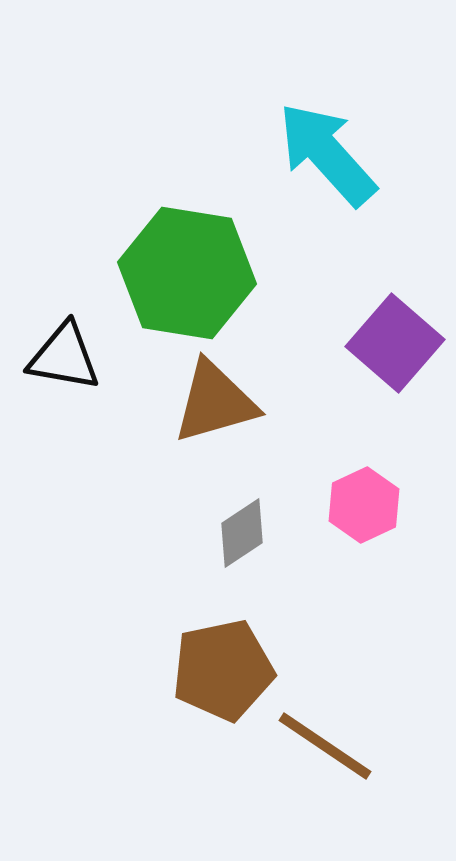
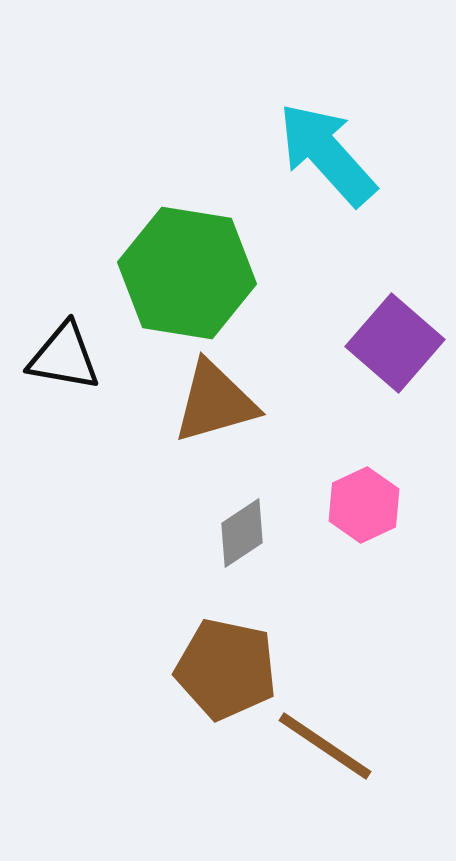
brown pentagon: moved 3 px right, 1 px up; rotated 24 degrees clockwise
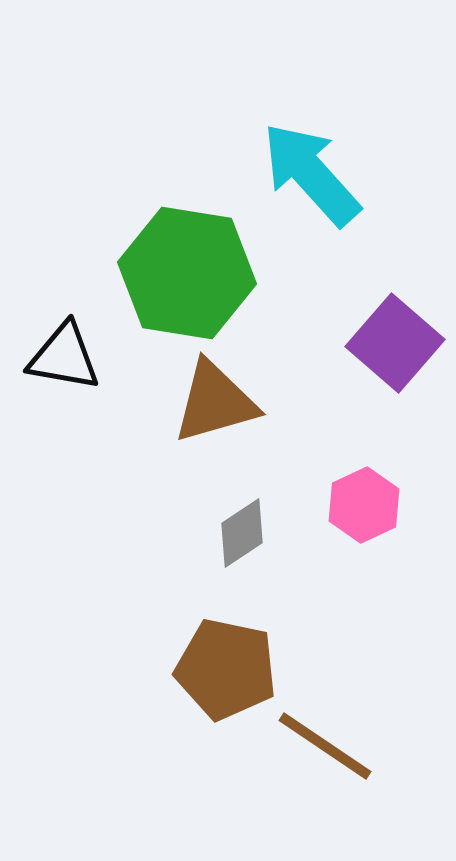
cyan arrow: moved 16 px left, 20 px down
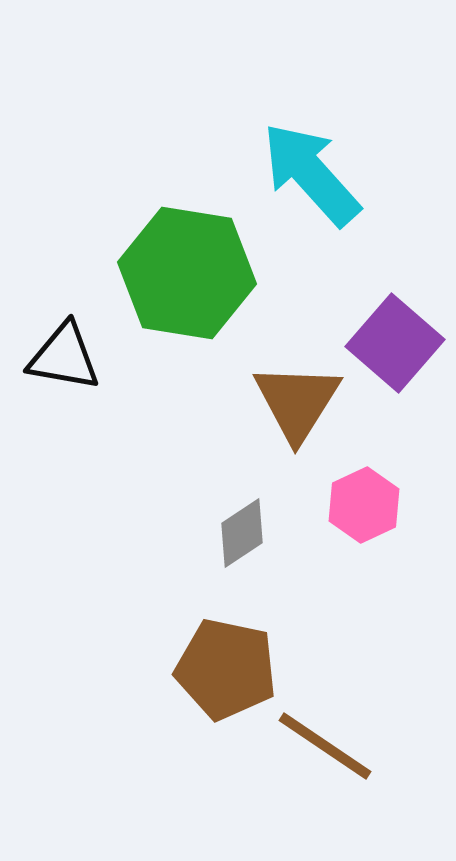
brown triangle: moved 82 px right; rotated 42 degrees counterclockwise
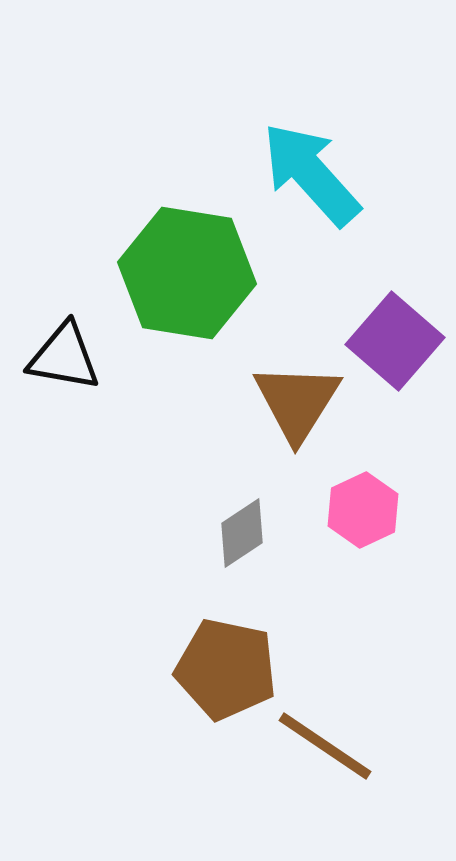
purple square: moved 2 px up
pink hexagon: moved 1 px left, 5 px down
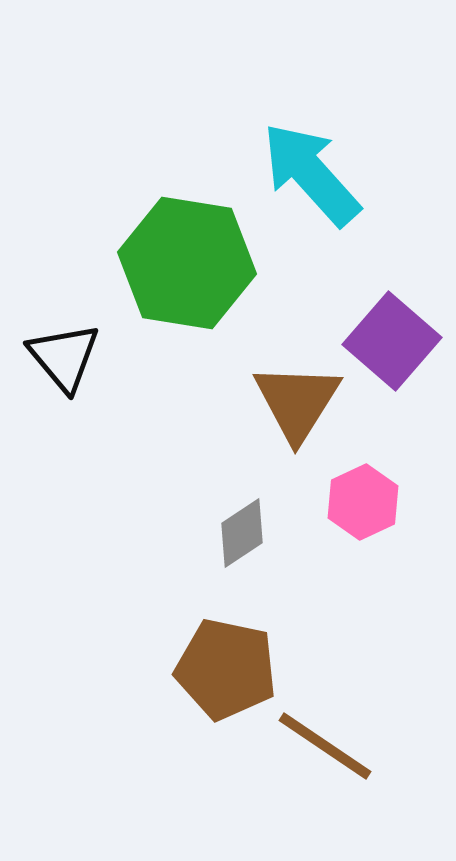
green hexagon: moved 10 px up
purple square: moved 3 px left
black triangle: rotated 40 degrees clockwise
pink hexagon: moved 8 px up
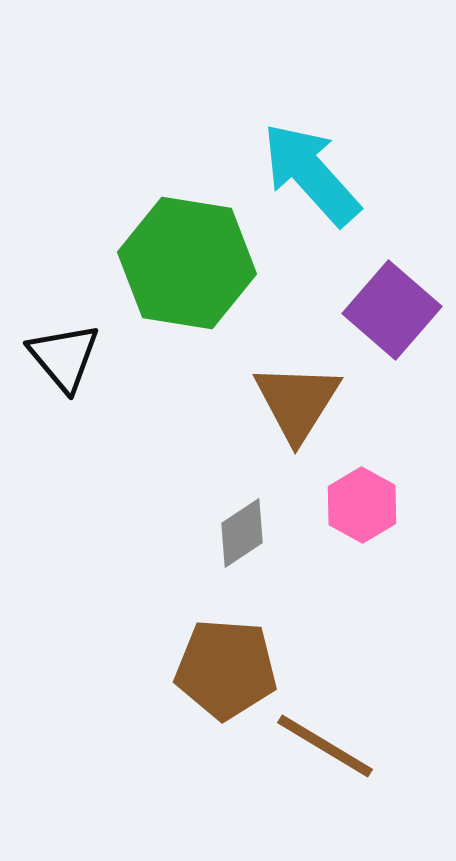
purple square: moved 31 px up
pink hexagon: moved 1 px left, 3 px down; rotated 6 degrees counterclockwise
brown pentagon: rotated 8 degrees counterclockwise
brown line: rotated 3 degrees counterclockwise
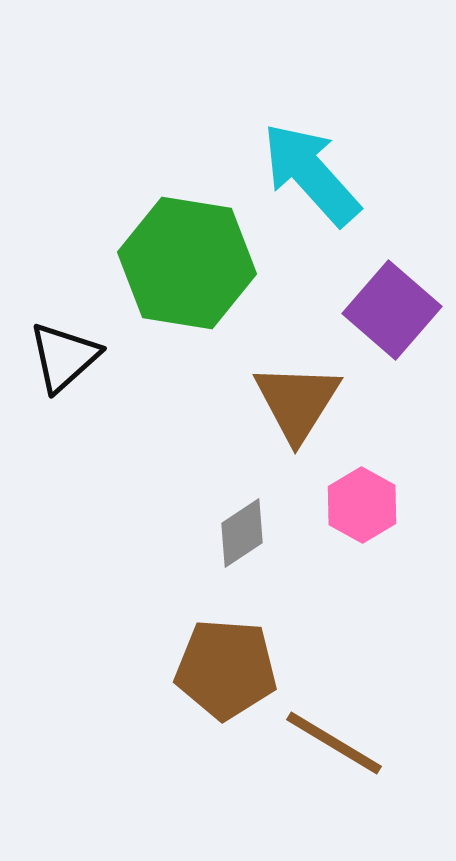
black triangle: rotated 28 degrees clockwise
brown line: moved 9 px right, 3 px up
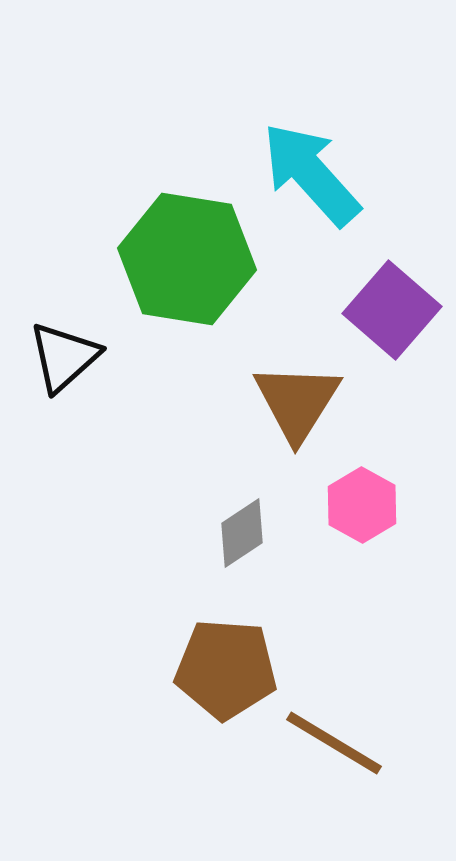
green hexagon: moved 4 px up
